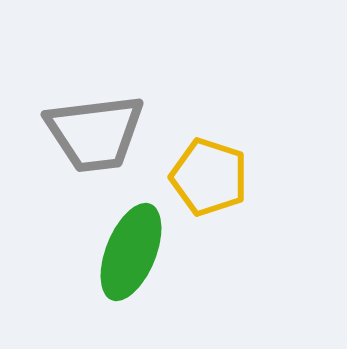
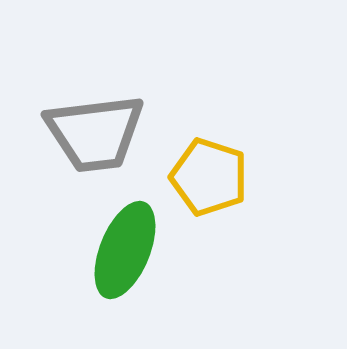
green ellipse: moved 6 px left, 2 px up
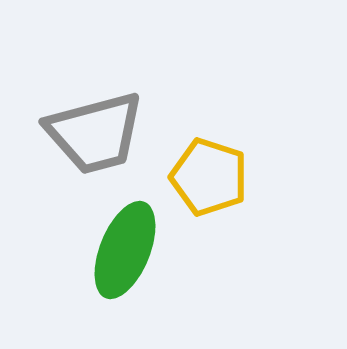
gray trapezoid: rotated 8 degrees counterclockwise
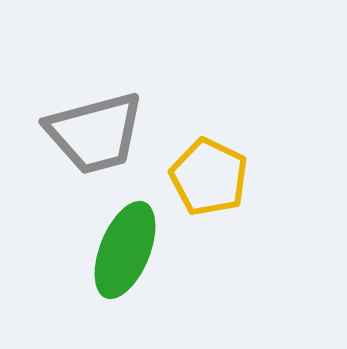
yellow pentagon: rotated 8 degrees clockwise
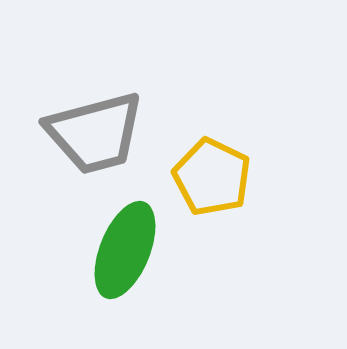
yellow pentagon: moved 3 px right
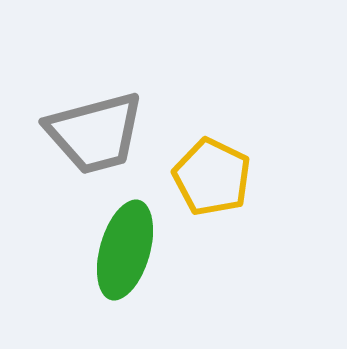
green ellipse: rotated 6 degrees counterclockwise
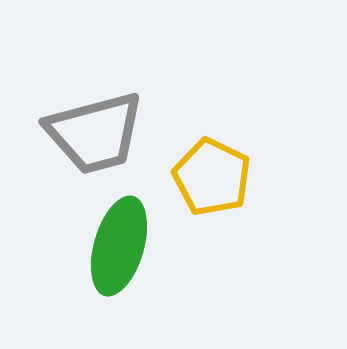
green ellipse: moved 6 px left, 4 px up
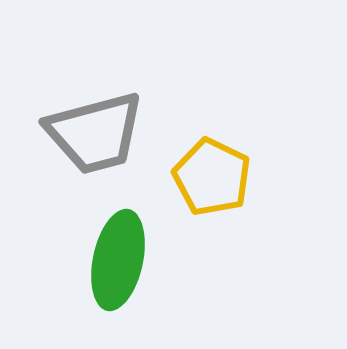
green ellipse: moved 1 px left, 14 px down; rotated 4 degrees counterclockwise
